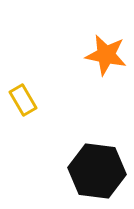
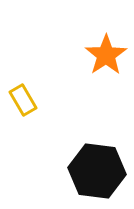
orange star: rotated 27 degrees clockwise
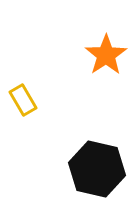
black hexagon: moved 2 px up; rotated 6 degrees clockwise
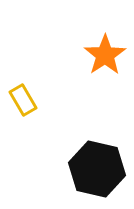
orange star: moved 1 px left
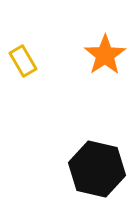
yellow rectangle: moved 39 px up
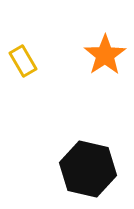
black hexagon: moved 9 px left
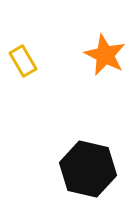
orange star: rotated 12 degrees counterclockwise
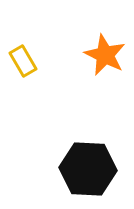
black hexagon: rotated 10 degrees counterclockwise
